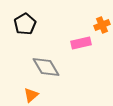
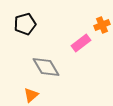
black pentagon: rotated 15 degrees clockwise
pink rectangle: rotated 24 degrees counterclockwise
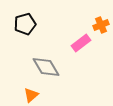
orange cross: moved 1 px left
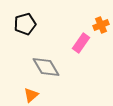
pink rectangle: rotated 18 degrees counterclockwise
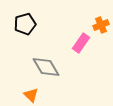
orange triangle: rotated 35 degrees counterclockwise
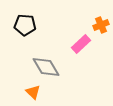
black pentagon: moved 1 px down; rotated 20 degrees clockwise
pink rectangle: moved 1 px down; rotated 12 degrees clockwise
orange triangle: moved 2 px right, 3 px up
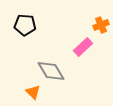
pink rectangle: moved 2 px right, 3 px down
gray diamond: moved 5 px right, 4 px down
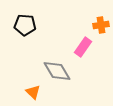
orange cross: rotated 14 degrees clockwise
pink rectangle: rotated 12 degrees counterclockwise
gray diamond: moved 6 px right
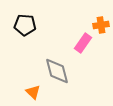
pink rectangle: moved 4 px up
gray diamond: rotated 16 degrees clockwise
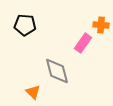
orange cross: rotated 14 degrees clockwise
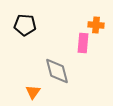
orange cross: moved 5 px left
pink rectangle: rotated 30 degrees counterclockwise
orange triangle: rotated 21 degrees clockwise
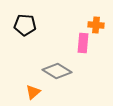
gray diamond: rotated 44 degrees counterclockwise
orange triangle: rotated 14 degrees clockwise
